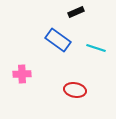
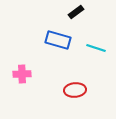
black rectangle: rotated 14 degrees counterclockwise
blue rectangle: rotated 20 degrees counterclockwise
red ellipse: rotated 15 degrees counterclockwise
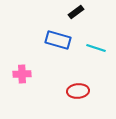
red ellipse: moved 3 px right, 1 px down
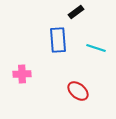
blue rectangle: rotated 70 degrees clockwise
red ellipse: rotated 45 degrees clockwise
